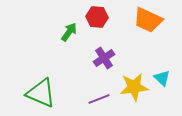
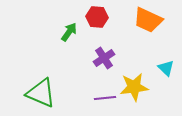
cyan triangle: moved 4 px right, 10 px up
purple line: moved 6 px right, 1 px up; rotated 15 degrees clockwise
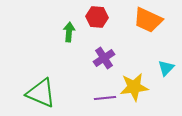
green arrow: rotated 30 degrees counterclockwise
cyan triangle: rotated 30 degrees clockwise
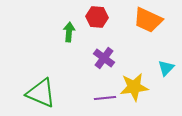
purple cross: rotated 20 degrees counterclockwise
